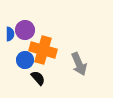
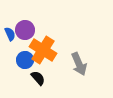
blue semicircle: rotated 24 degrees counterclockwise
orange cross: rotated 16 degrees clockwise
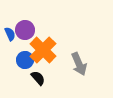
orange cross: rotated 12 degrees clockwise
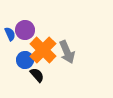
gray arrow: moved 12 px left, 12 px up
black semicircle: moved 1 px left, 3 px up
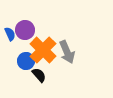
blue circle: moved 1 px right, 1 px down
black semicircle: moved 2 px right
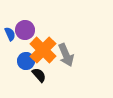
gray arrow: moved 1 px left, 3 px down
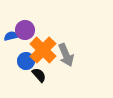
blue semicircle: moved 1 px right, 2 px down; rotated 80 degrees counterclockwise
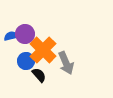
purple circle: moved 4 px down
gray arrow: moved 8 px down
